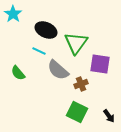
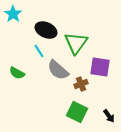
cyan line: rotated 32 degrees clockwise
purple square: moved 3 px down
green semicircle: moved 1 px left; rotated 21 degrees counterclockwise
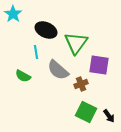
cyan line: moved 3 px left, 1 px down; rotated 24 degrees clockwise
purple square: moved 1 px left, 2 px up
green semicircle: moved 6 px right, 3 px down
green square: moved 9 px right
